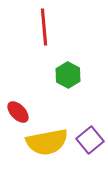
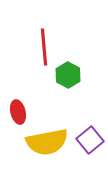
red line: moved 20 px down
red ellipse: rotated 30 degrees clockwise
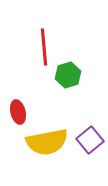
green hexagon: rotated 15 degrees clockwise
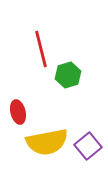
red line: moved 3 px left, 2 px down; rotated 9 degrees counterclockwise
purple square: moved 2 px left, 6 px down
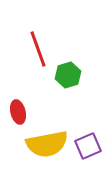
red line: moved 3 px left; rotated 6 degrees counterclockwise
yellow semicircle: moved 2 px down
purple square: rotated 16 degrees clockwise
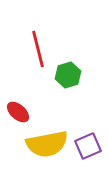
red line: rotated 6 degrees clockwise
red ellipse: rotated 35 degrees counterclockwise
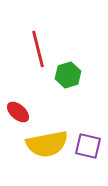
purple square: rotated 36 degrees clockwise
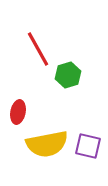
red line: rotated 15 degrees counterclockwise
red ellipse: rotated 60 degrees clockwise
